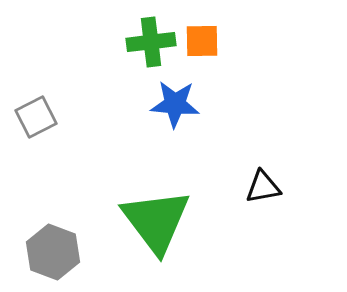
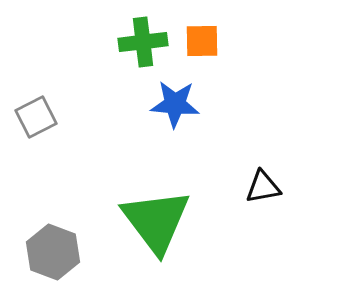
green cross: moved 8 px left
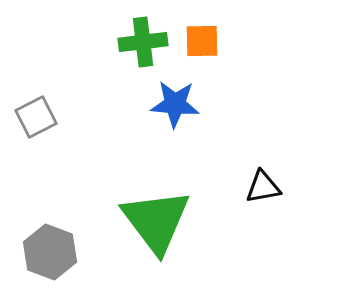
gray hexagon: moved 3 px left
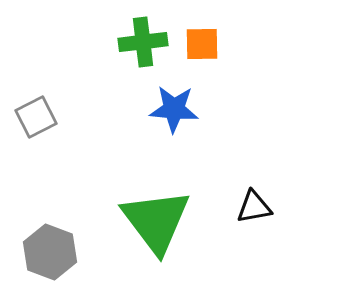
orange square: moved 3 px down
blue star: moved 1 px left, 5 px down
black triangle: moved 9 px left, 20 px down
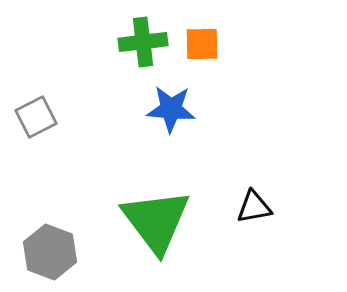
blue star: moved 3 px left
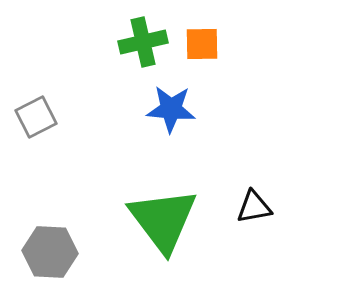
green cross: rotated 6 degrees counterclockwise
green triangle: moved 7 px right, 1 px up
gray hexagon: rotated 18 degrees counterclockwise
